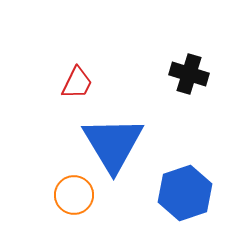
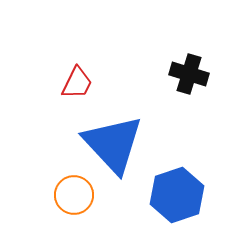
blue triangle: rotated 12 degrees counterclockwise
blue hexagon: moved 8 px left, 2 px down
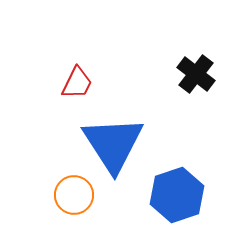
black cross: moved 7 px right; rotated 21 degrees clockwise
blue triangle: rotated 10 degrees clockwise
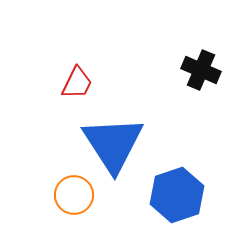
black cross: moved 5 px right, 4 px up; rotated 15 degrees counterclockwise
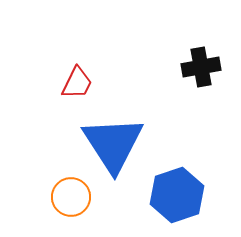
black cross: moved 3 px up; rotated 33 degrees counterclockwise
orange circle: moved 3 px left, 2 px down
